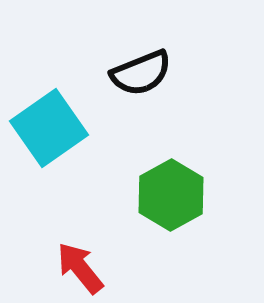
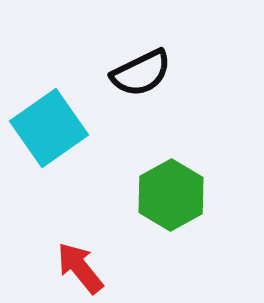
black semicircle: rotated 4 degrees counterclockwise
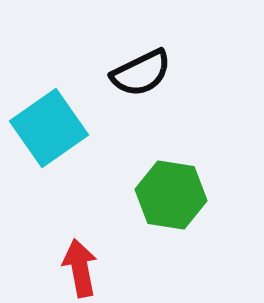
green hexagon: rotated 22 degrees counterclockwise
red arrow: rotated 28 degrees clockwise
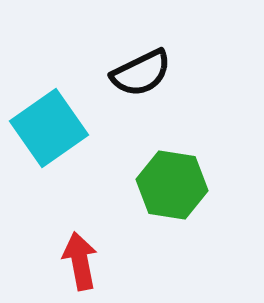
green hexagon: moved 1 px right, 10 px up
red arrow: moved 7 px up
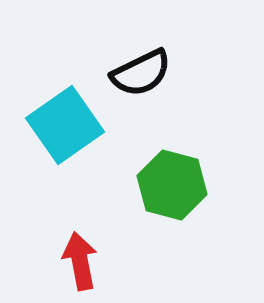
cyan square: moved 16 px right, 3 px up
green hexagon: rotated 6 degrees clockwise
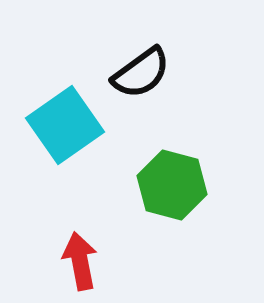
black semicircle: rotated 10 degrees counterclockwise
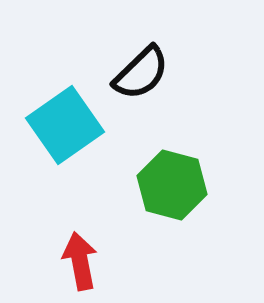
black semicircle: rotated 8 degrees counterclockwise
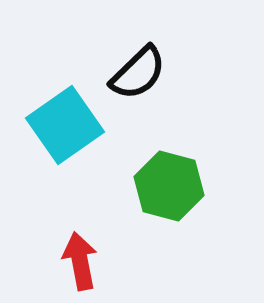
black semicircle: moved 3 px left
green hexagon: moved 3 px left, 1 px down
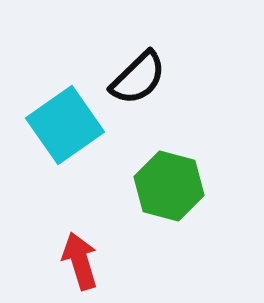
black semicircle: moved 5 px down
red arrow: rotated 6 degrees counterclockwise
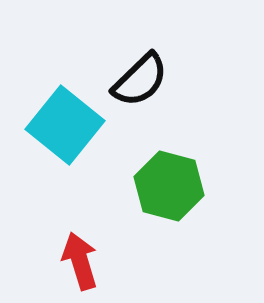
black semicircle: moved 2 px right, 2 px down
cyan square: rotated 16 degrees counterclockwise
